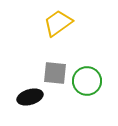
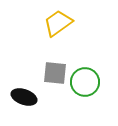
green circle: moved 2 px left, 1 px down
black ellipse: moved 6 px left; rotated 35 degrees clockwise
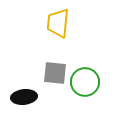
yellow trapezoid: rotated 48 degrees counterclockwise
black ellipse: rotated 25 degrees counterclockwise
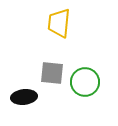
yellow trapezoid: moved 1 px right
gray square: moved 3 px left
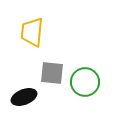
yellow trapezoid: moved 27 px left, 9 px down
black ellipse: rotated 15 degrees counterclockwise
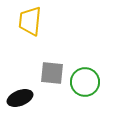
yellow trapezoid: moved 2 px left, 11 px up
black ellipse: moved 4 px left, 1 px down
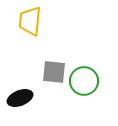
gray square: moved 2 px right, 1 px up
green circle: moved 1 px left, 1 px up
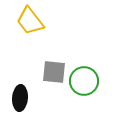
yellow trapezoid: rotated 44 degrees counterclockwise
black ellipse: rotated 65 degrees counterclockwise
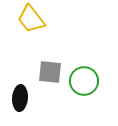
yellow trapezoid: moved 1 px right, 2 px up
gray square: moved 4 px left
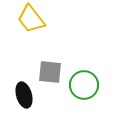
green circle: moved 4 px down
black ellipse: moved 4 px right, 3 px up; rotated 20 degrees counterclockwise
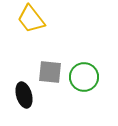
green circle: moved 8 px up
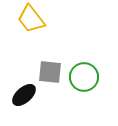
black ellipse: rotated 65 degrees clockwise
